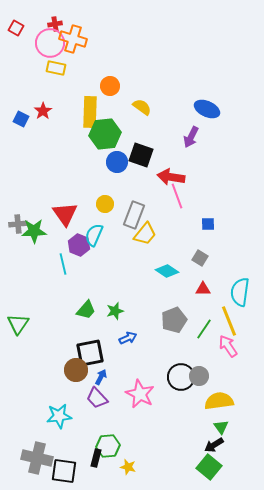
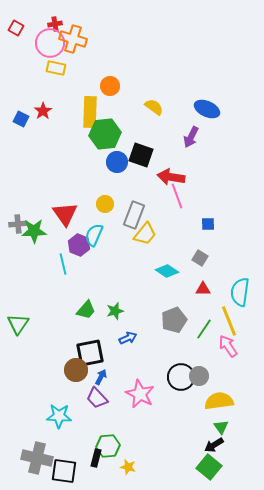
yellow semicircle at (142, 107): moved 12 px right
cyan star at (59, 416): rotated 10 degrees clockwise
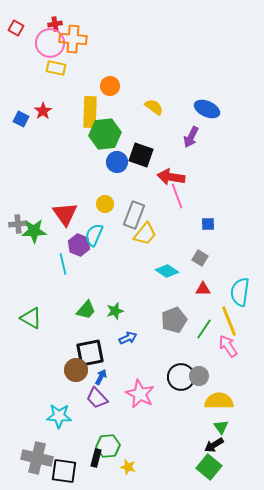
orange cross at (73, 39): rotated 12 degrees counterclockwise
green triangle at (18, 324): moved 13 px right, 6 px up; rotated 35 degrees counterclockwise
yellow semicircle at (219, 401): rotated 8 degrees clockwise
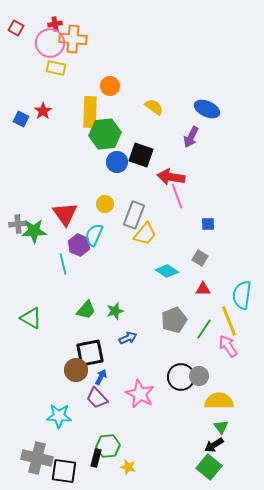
cyan semicircle at (240, 292): moved 2 px right, 3 px down
